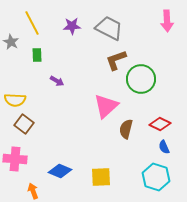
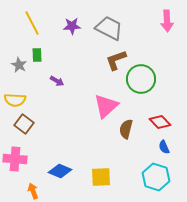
gray star: moved 8 px right, 23 px down
red diamond: moved 2 px up; rotated 20 degrees clockwise
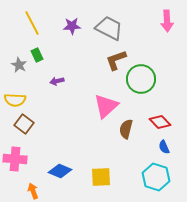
green rectangle: rotated 24 degrees counterclockwise
purple arrow: rotated 136 degrees clockwise
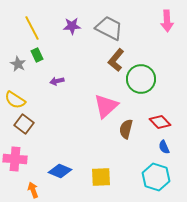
yellow line: moved 5 px down
brown L-shape: rotated 30 degrees counterclockwise
gray star: moved 1 px left, 1 px up
yellow semicircle: rotated 30 degrees clockwise
orange arrow: moved 1 px up
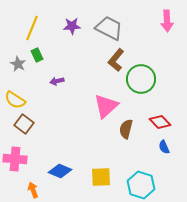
yellow line: rotated 50 degrees clockwise
cyan hexagon: moved 15 px left, 8 px down
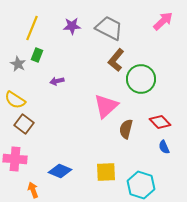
pink arrow: moved 4 px left; rotated 130 degrees counterclockwise
green rectangle: rotated 48 degrees clockwise
yellow square: moved 5 px right, 5 px up
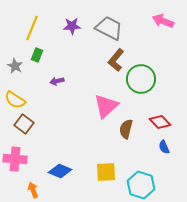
pink arrow: rotated 115 degrees counterclockwise
gray star: moved 3 px left, 2 px down
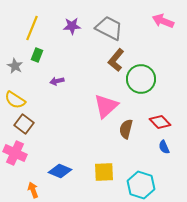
pink cross: moved 6 px up; rotated 20 degrees clockwise
yellow square: moved 2 px left
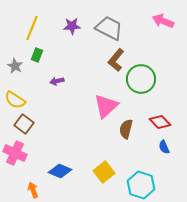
yellow square: rotated 35 degrees counterclockwise
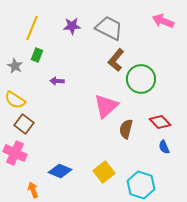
purple arrow: rotated 16 degrees clockwise
